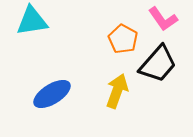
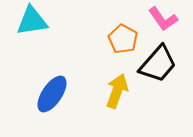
blue ellipse: rotated 24 degrees counterclockwise
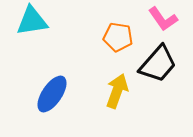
orange pentagon: moved 5 px left, 2 px up; rotated 20 degrees counterclockwise
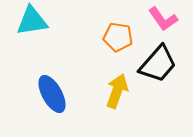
blue ellipse: rotated 63 degrees counterclockwise
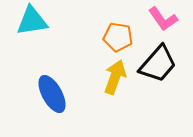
yellow arrow: moved 2 px left, 14 px up
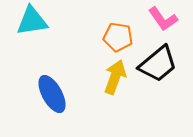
black trapezoid: rotated 9 degrees clockwise
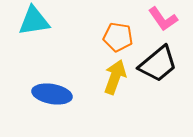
cyan triangle: moved 2 px right
blue ellipse: rotated 51 degrees counterclockwise
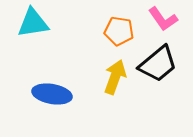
cyan triangle: moved 1 px left, 2 px down
orange pentagon: moved 1 px right, 6 px up
